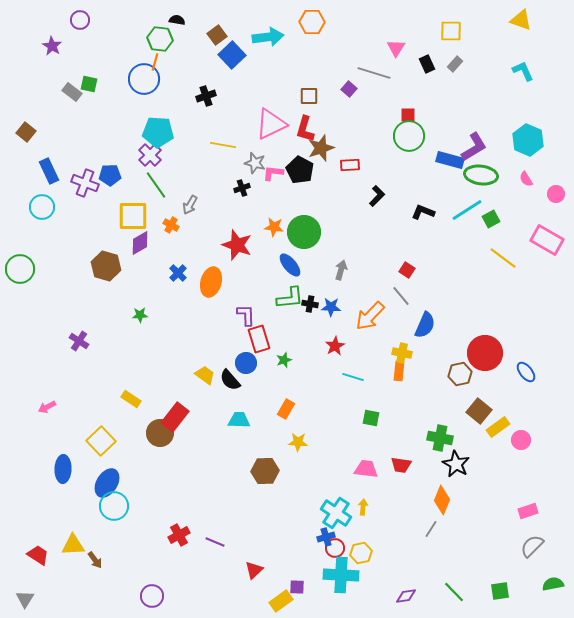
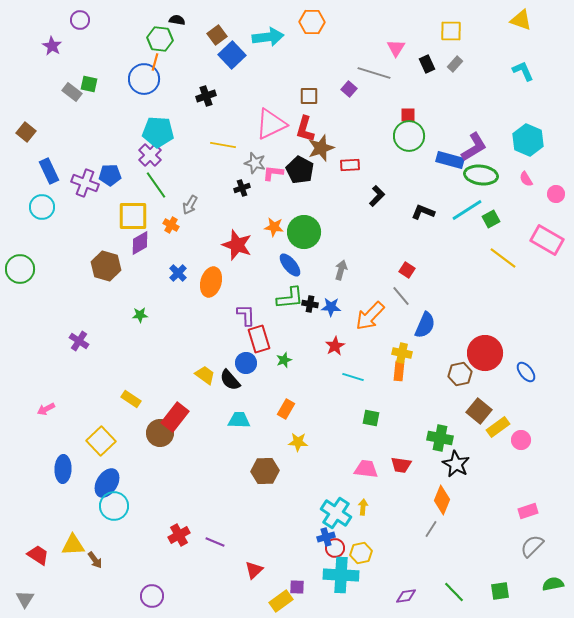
pink arrow at (47, 407): moved 1 px left, 2 px down
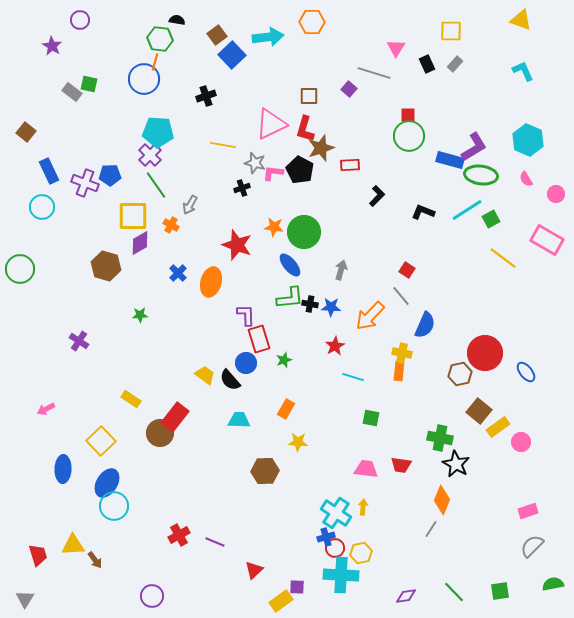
pink circle at (521, 440): moved 2 px down
red trapezoid at (38, 555): rotated 40 degrees clockwise
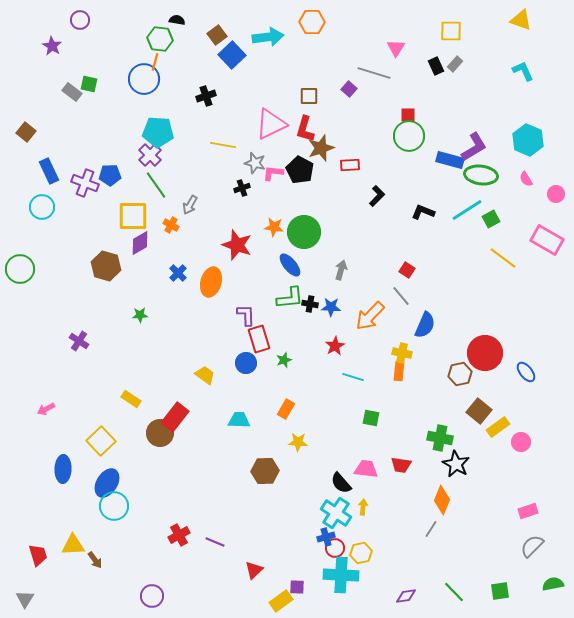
black rectangle at (427, 64): moved 9 px right, 2 px down
black semicircle at (230, 380): moved 111 px right, 103 px down
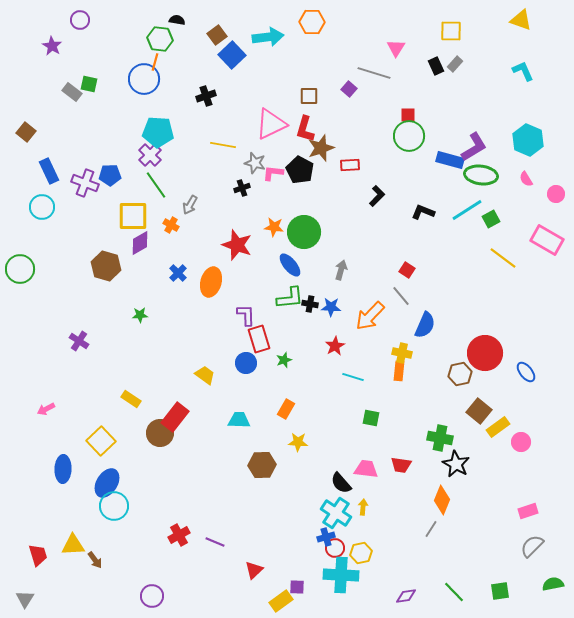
brown hexagon at (265, 471): moved 3 px left, 6 px up
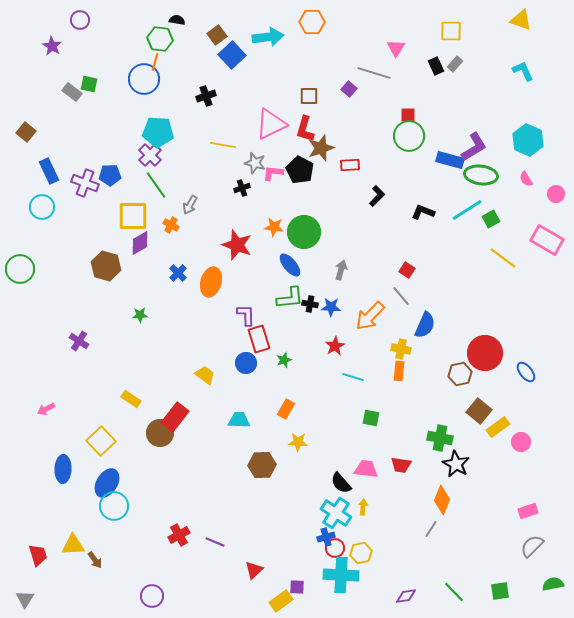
yellow cross at (402, 353): moved 1 px left, 4 px up
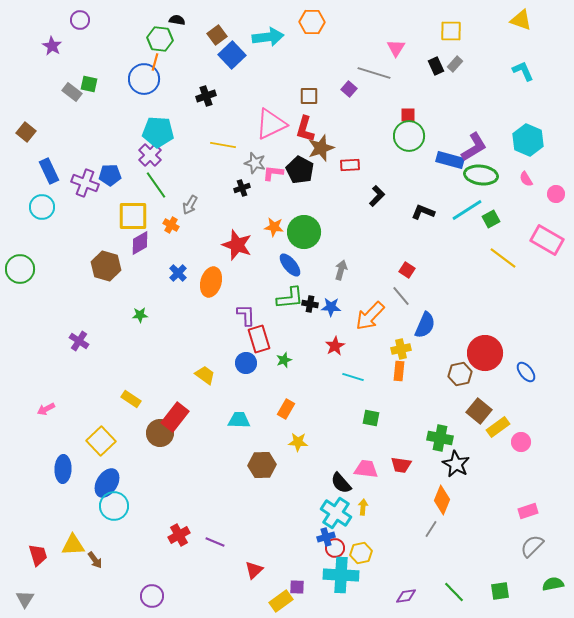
yellow cross at (401, 349): rotated 24 degrees counterclockwise
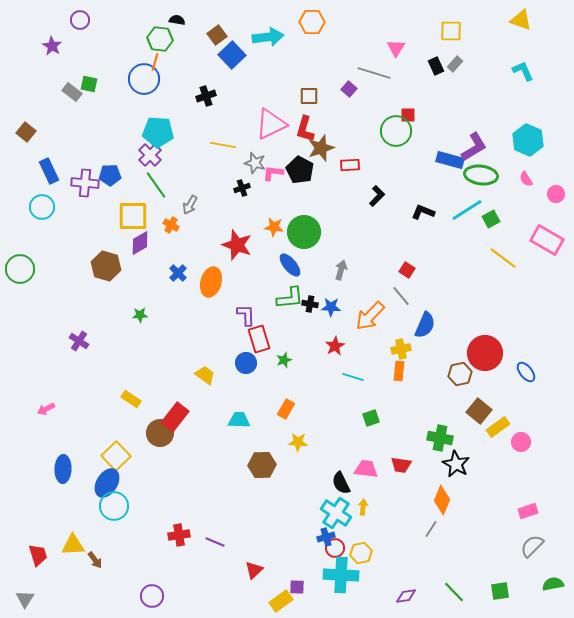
green circle at (409, 136): moved 13 px left, 5 px up
purple cross at (85, 183): rotated 16 degrees counterclockwise
green square at (371, 418): rotated 30 degrees counterclockwise
yellow square at (101, 441): moved 15 px right, 15 px down
black semicircle at (341, 483): rotated 15 degrees clockwise
red cross at (179, 535): rotated 20 degrees clockwise
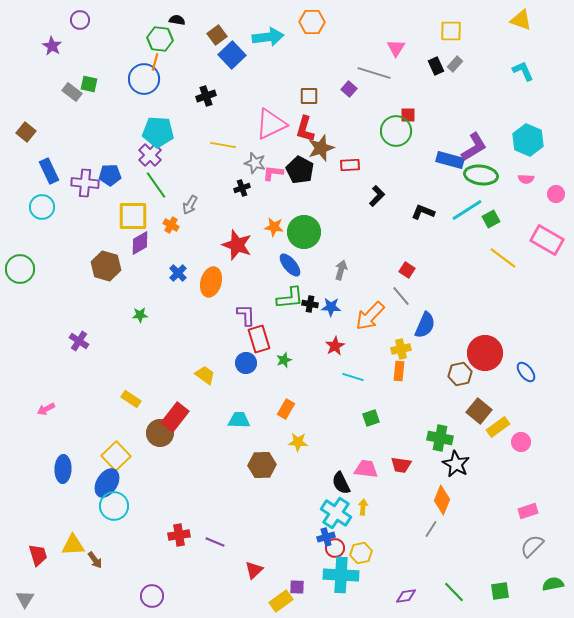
pink semicircle at (526, 179): rotated 56 degrees counterclockwise
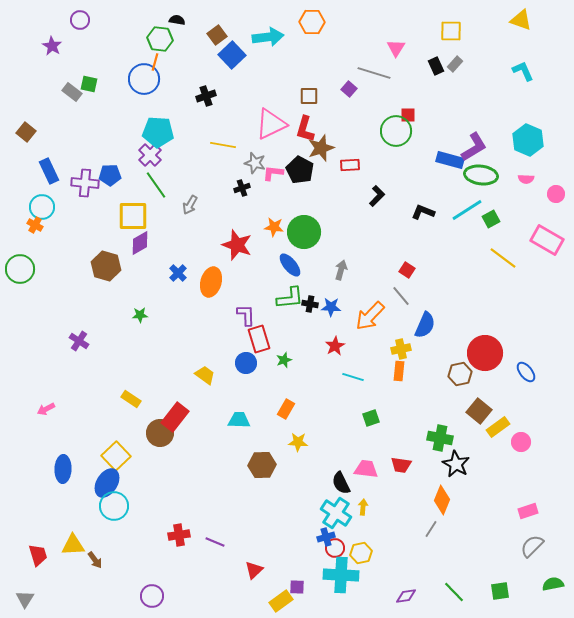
orange cross at (171, 225): moved 136 px left
